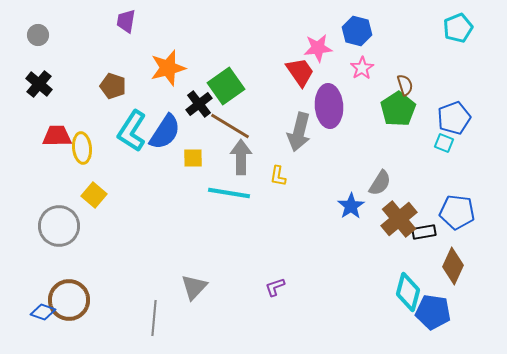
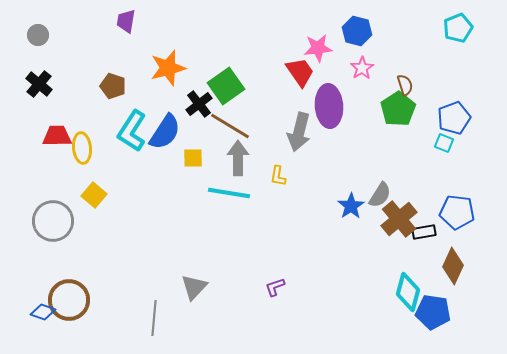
gray arrow at (241, 157): moved 3 px left, 1 px down
gray semicircle at (380, 183): moved 12 px down
gray circle at (59, 226): moved 6 px left, 5 px up
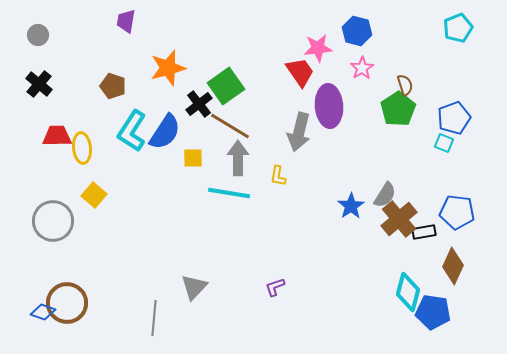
gray semicircle at (380, 195): moved 5 px right
brown circle at (69, 300): moved 2 px left, 3 px down
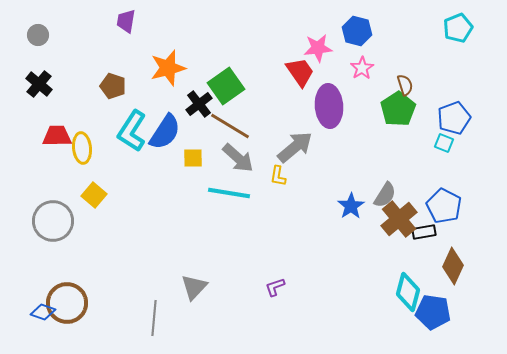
gray arrow at (299, 132): moved 4 px left, 15 px down; rotated 144 degrees counterclockwise
gray arrow at (238, 158): rotated 132 degrees clockwise
blue pentagon at (457, 212): moved 13 px left, 6 px up; rotated 20 degrees clockwise
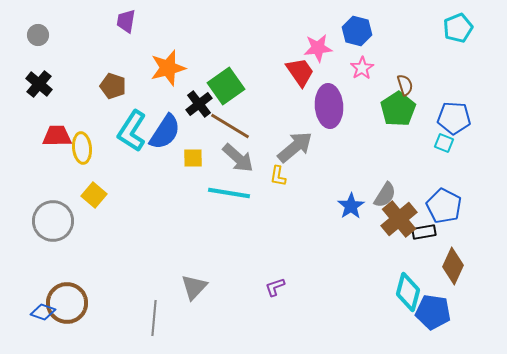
blue pentagon at (454, 118): rotated 24 degrees clockwise
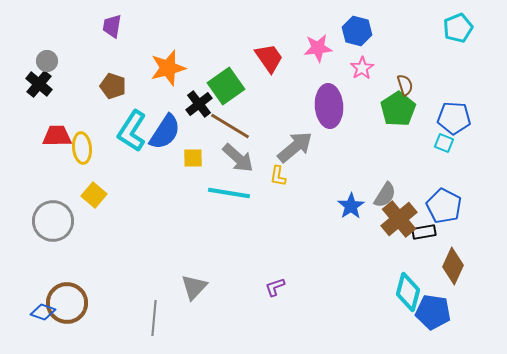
purple trapezoid at (126, 21): moved 14 px left, 5 px down
gray circle at (38, 35): moved 9 px right, 26 px down
red trapezoid at (300, 72): moved 31 px left, 14 px up
